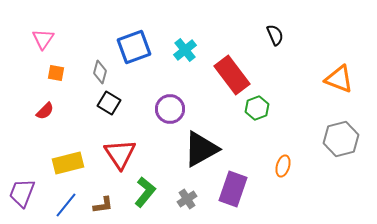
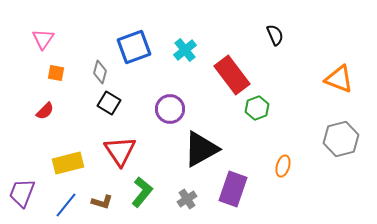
red triangle: moved 3 px up
green L-shape: moved 3 px left
brown L-shape: moved 1 px left, 3 px up; rotated 25 degrees clockwise
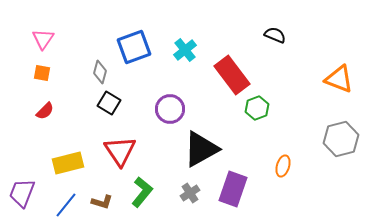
black semicircle: rotated 45 degrees counterclockwise
orange square: moved 14 px left
gray cross: moved 3 px right, 6 px up
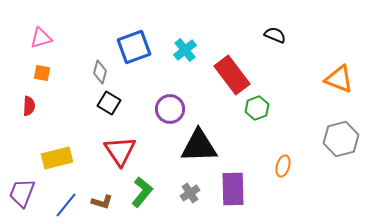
pink triangle: moved 2 px left, 1 px up; rotated 40 degrees clockwise
red semicircle: moved 16 px left, 5 px up; rotated 42 degrees counterclockwise
black triangle: moved 2 px left, 3 px up; rotated 27 degrees clockwise
yellow rectangle: moved 11 px left, 5 px up
purple rectangle: rotated 20 degrees counterclockwise
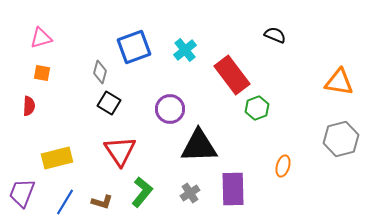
orange triangle: moved 3 px down; rotated 12 degrees counterclockwise
blue line: moved 1 px left, 3 px up; rotated 8 degrees counterclockwise
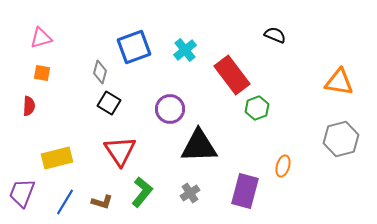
purple rectangle: moved 12 px right, 2 px down; rotated 16 degrees clockwise
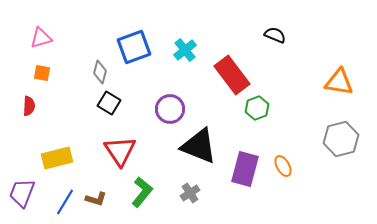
black triangle: rotated 24 degrees clockwise
orange ellipse: rotated 45 degrees counterclockwise
purple rectangle: moved 22 px up
brown L-shape: moved 6 px left, 3 px up
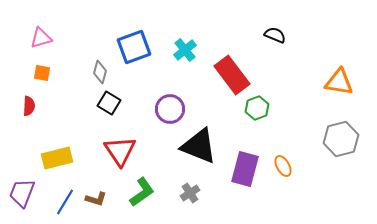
green L-shape: rotated 16 degrees clockwise
